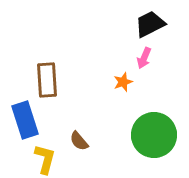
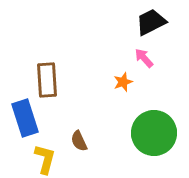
black trapezoid: moved 1 px right, 2 px up
pink arrow: rotated 115 degrees clockwise
blue rectangle: moved 2 px up
green circle: moved 2 px up
brown semicircle: rotated 15 degrees clockwise
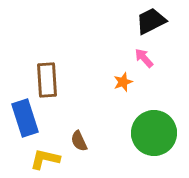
black trapezoid: moved 1 px up
yellow L-shape: rotated 92 degrees counterclockwise
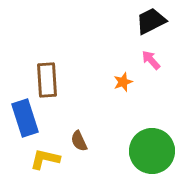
pink arrow: moved 7 px right, 2 px down
green circle: moved 2 px left, 18 px down
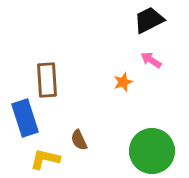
black trapezoid: moved 2 px left, 1 px up
pink arrow: rotated 15 degrees counterclockwise
brown semicircle: moved 1 px up
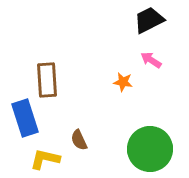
orange star: rotated 30 degrees clockwise
green circle: moved 2 px left, 2 px up
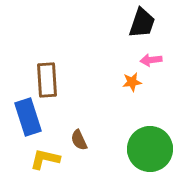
black trapezoid: moved 7 px left, 3 px down; rotated 136 degrees clockwise
pink arrow: rotated 40 degrees counterclockwise
orange star: moved 9 px right; rotated 18 degrees counterclockwise
blue rectangle: moved 3 px right, 1 px up
